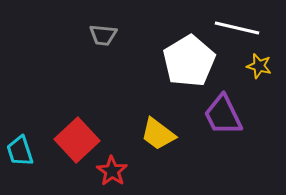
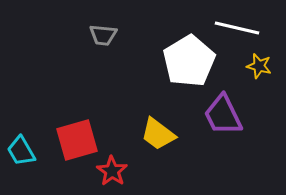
red square: rotated 27 degrees clockwise
cyan trapezoid: moved 1 px right; rotated 12 degrees counterclockwise
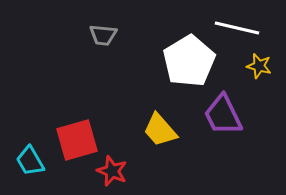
yellow trapezoid: moved 2 px right, 4 px up; rotated 12 degrees clockwise
cyan trapezoid: moved 9 px right, 10 px down
red star: rotated 12 degrees counterclockwise
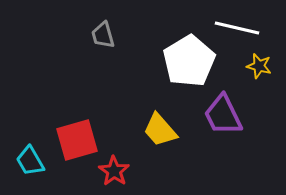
gray trapezoid: rotated 68 degrees clockwise
red star: moved 2 px right; rotated 12 degrees clockwise
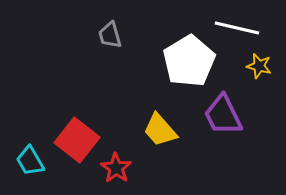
gray trapezoid: moved 7 px right
red square: rotated 36 degrees counterclockwise
red star: moved 2 px right, 3 px up
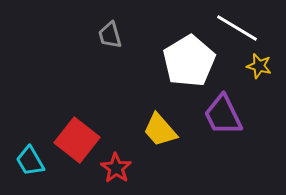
white line: rotated 18 degrees clockwise
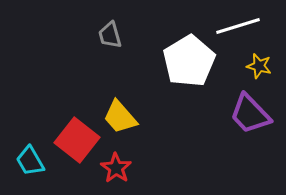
white line: moved 1 px right, 2 px up; rotated 48 degrees counterclockwise
purple trapezoid: moved 27 px right, 1 px up; rotated 18 degrees counterclockwise
yellow trapezoid: moved 40 px left, 13 px up
